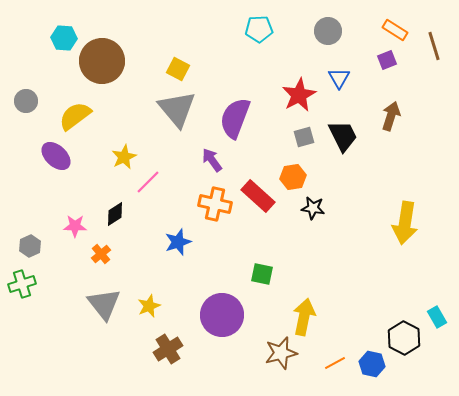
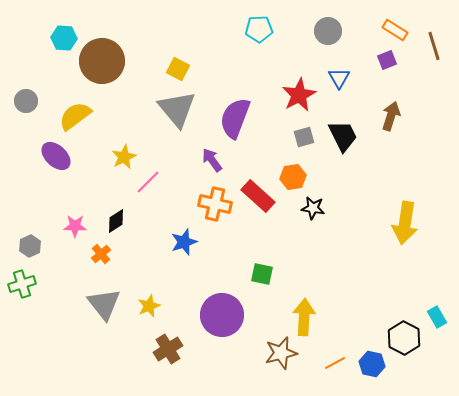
black diamond at (115, 214): moved 1 px right, 7 px down
blue star at (178, 242): moved 6 px right
yellow arrow at (304, 317): rotated 9 degrees counterclockwise
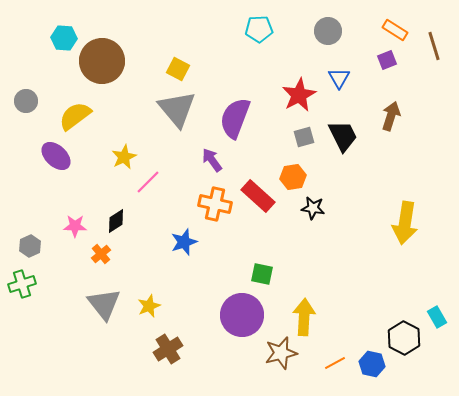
purple circle at (222, 315): moved 20 px right
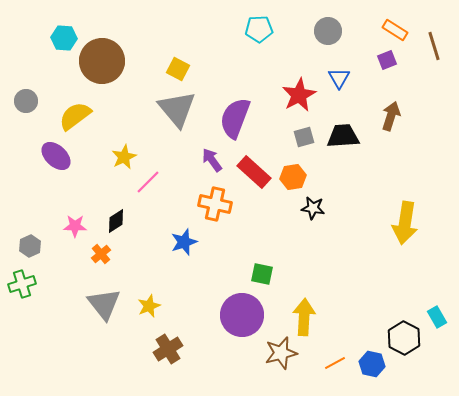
black trapezoid at (343, 136): rotated 68 degrees counterclockwise
red rectangle at (258, 196): moved 4 px left, 24 px up
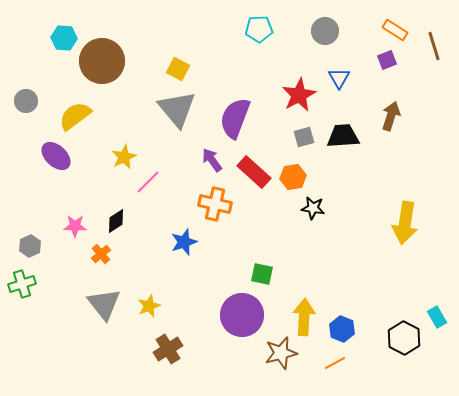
gray circle at (328, 31): moved 3 px left
blue hexagon at (372, 364): moved 30 px left, 35 px up; rotated 10 degrees clockwise
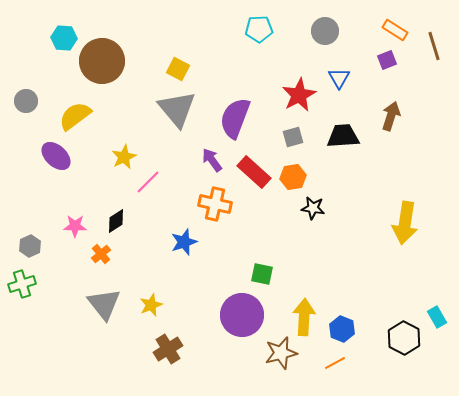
gray square at (304, 137): moved 11 px left
yellow star at (149, 306): moved 2 px right, 1 px up
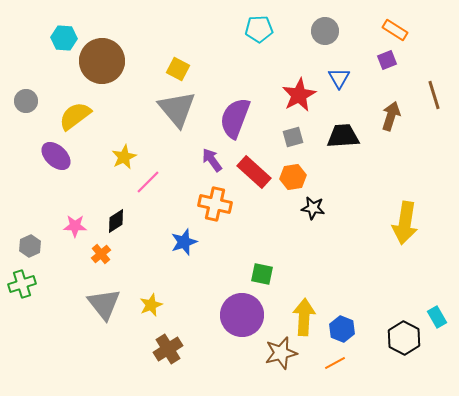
brown line at (434, 46): moved 49 px down
